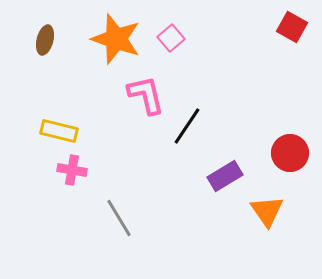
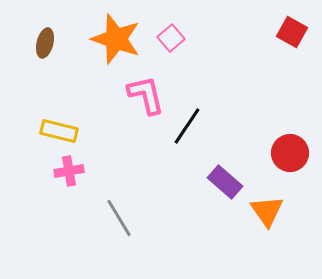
red square: moved 5 px down
brown ellipse: moved 3 px down
pink cross: moved 3 px left, 1 px down; rotated 20 degrees counterclockwise
purple rectangle: moved 6 px down; rotated 72 degrees clockwise
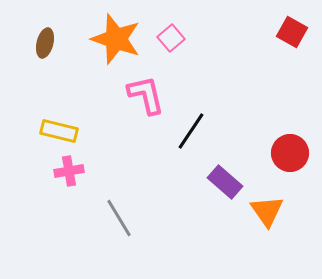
black line: moved 4 px right, 5 px down
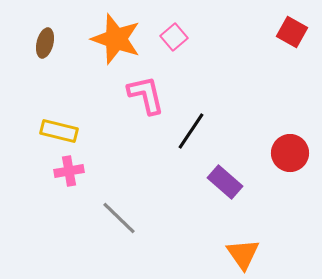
pink square: moved 3 px right, 1 px up
orange triangle: moved 24 px left, 43 px down
gray line: rotated 15 degrees counterclockwise
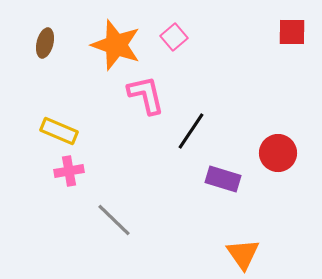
red square: rotated 28 degrees counterclockwise
orange star: moved 6 px down
yellow rectangle: rotated 9 degrees clockwise
red circle: moved 12 px left
purple rectangle: moved 2 px left, 3 px up; rotated 24 degrees counterclockwise
gray line: moved 5 px left, 2 px down
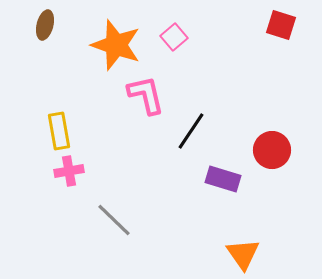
red square: moved 11 px left, 7 px up; rotated 16 degrees clockwise
brown ellipse: moved 18 px up
yellow rectangle: rotated 57 degrees clockwise
red circle: moved 6 px left, 3 px up
